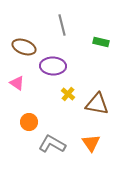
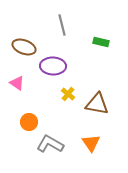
gray L-shape: moved 2 px left
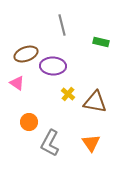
brown ellipse: moved 2 px right, 7 px down; rotated 40 degrees counterclockwise
brown triangle: moved 2 px left, 2 px up
gray L-shape: moved 1 px up; rotated 92 degrees counterclockwise
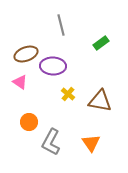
gray line: moved 1 px left
green rectangle: moved 1 px down; rotated 49 degrees counterclockwise
pink triangle: moved 3 px right, 1 px up
brown triangle: moved 5 px right, 1 px up
gray L-shape: moved 1 px right, 1 px up
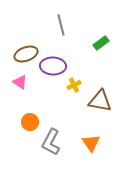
yellow cross: moved 6 px right, 9 px up; rotated 24 degrees clockwise
orange circle: moved 1 px right
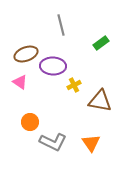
gray L-shape: moved 2 px right; rotated 92 degrees counterclockwise
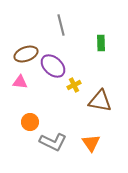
green rectangle: rotated 56 degrees counterclockwise
purple ellipse: rotated 40 degrees clockwise
pink triangle: rotated 28 degrees counterclockwise
